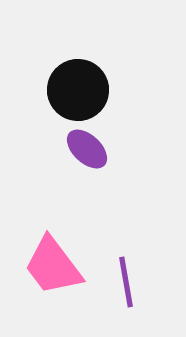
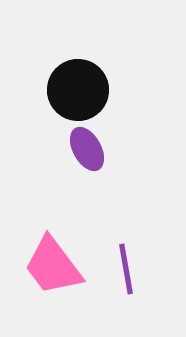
purple ellipse: rotated 18 degrees clockwise
purple line: moved 13 px up
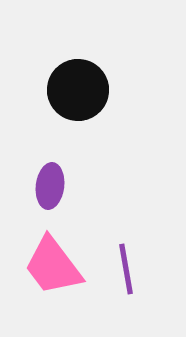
purple ellipse: moved 37 px left, 37 px down; rotated 36 degrees clockwise
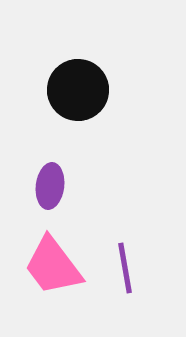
purple line: moved 1 px left, 1 px up
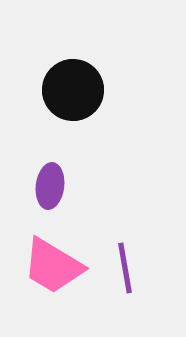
black circle: moved 5 px left
pink trapezoid: rotated 22 degrees counterclockwise
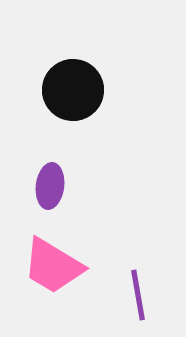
purple line: moved 13 px right, 27 px down
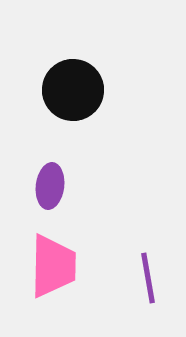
pink trapezoid: rotated 120 degrees counterclockwise
purple line: moved 10 px right, 17 px up
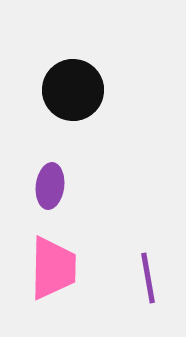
pink trapezoid: moved 2 px down
